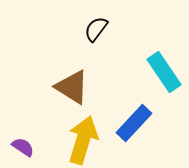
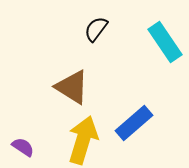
cyan rectangle: moved 1 px right, 30 px up
blue rectangle: rotated 6 degrees clockwise
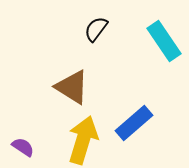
cyan rectangle: moved 1 px left, 1 px up
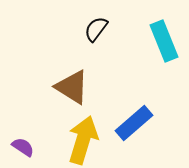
cyan rectangle: rotated 12 degrees clockwise
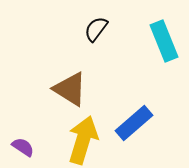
brown triangle: moved 2 px left, 2 px down
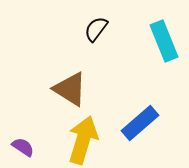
blue rectangle: moved 6 px right
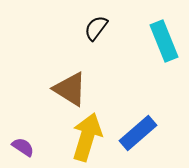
black semicircle: moved 1 px up
blue rectangle: moved 2 px left, 10 px down
yellow arrow: moved 4 px right, 3 px up
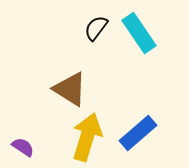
cyan rectangle: moved 25 px left, 8 px up; rotated 12 degrees counterclockwise
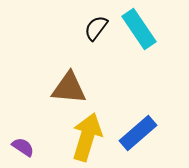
cyan rectangle: moved 4 px up
brown triangle: moved 1 px left, 1 px up; rotated 27 degrees counterclockwise
